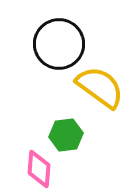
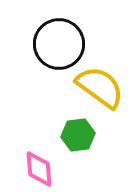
green hexagon: moved 12 px right
pink diamond: rotated 9 degrees counterclockwise
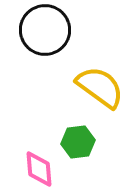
black circle: moved 14 px left, 14 px up
green hexagon: moved 7 px down
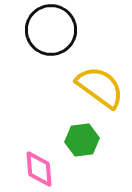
black circle: moved 6 px right
green hexagon: moved 4 px right, 2 px up
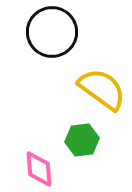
black circle: moved 1 px right, 2 px down
yellow semicircle: moved 2 px right, 2 px down
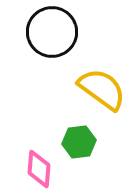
green hexagon: moved 3 px left, 2 px down
pink diamond: rotated 9 degrees clockwise
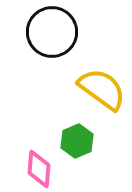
green hexagon: moved 2 px left, 1 px up; rotated 16 degrees counterclockwise
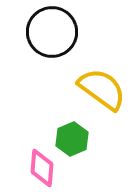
green hexagon: moved 5 px left, 2 px up
pink diamond: moved 3 px right, 1 px up
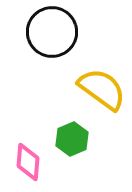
pink diamond: moved 14 px left, 6 px up
